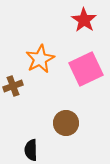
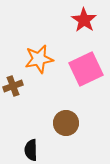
orange star: moved 1 px left; rotated 16 degrees clockwise
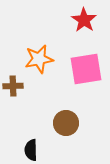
pink square: rotated 16 degrees clockwise
brown cross: rotated 18 degrees clockwise
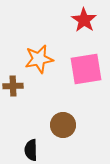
brown circle: moved 3 px left, 2 px down
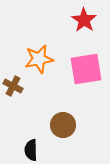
brown cross: rotated 30 degrees clockwise
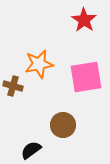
orange star: moved 5 px down
pink square: moved 8 px down
brown cross: rotated 12 degrees counterclockwise
black semicircle: rotated 55 degrees clockwise
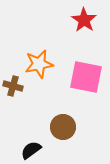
pink square: rotated 20 degrees clockwise
brown circle: moved 2 px down
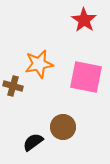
black semicircle: moved 2 px right, 8 px up
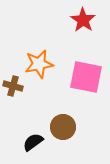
red star: moved 1 px left
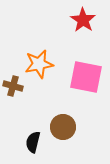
black semicircle: rotated 40 degrees counterclockwise
